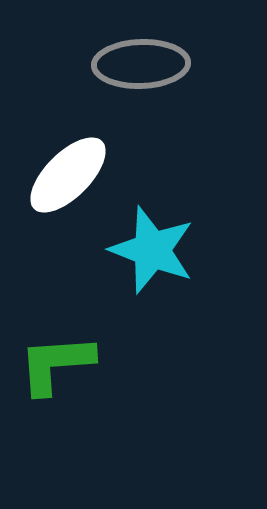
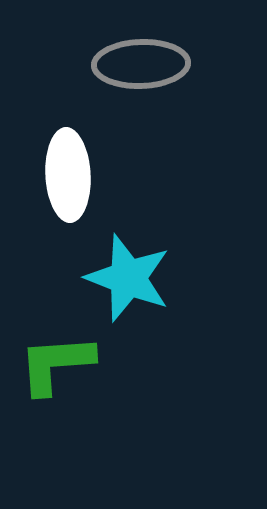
white ellipse: rotated 48 degrees counterclockwise
cyan star: moved 24 px left, 28 px down
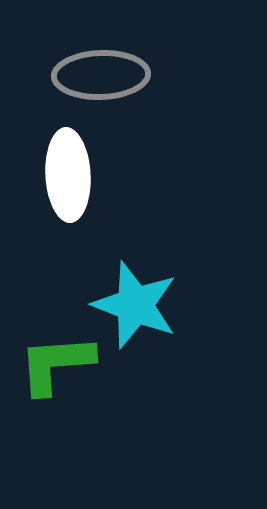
gray ellipse: moved 40 px left, 11 px down
cyan star: moved 7 px right, 27 px down
